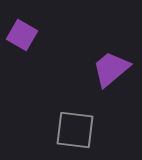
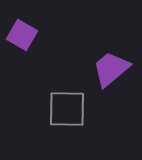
gray square: moved 8 px left, 21 px up; rotated 6 degrees counterclockwise
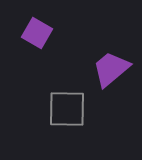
purple square: moved 15 px right, 2 px up
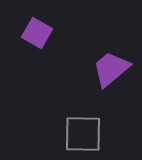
gray square: moved 16 px right, 25 px down
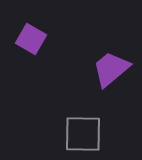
purple square: moved 6 px left, 6 px down
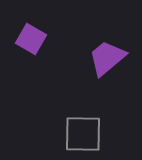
purple trapezoid: moved 4 px left, 11 px up
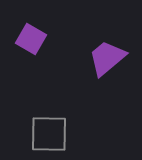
gray square: moved 34 px left
